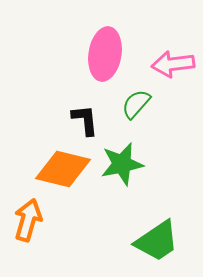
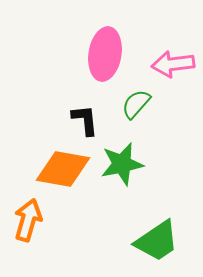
orange diamond: rotated 4 degrees counterclockwise
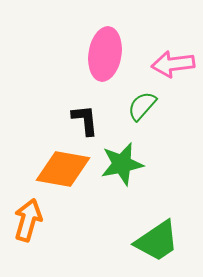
green semicircle: moved 6 px right, 2 px down
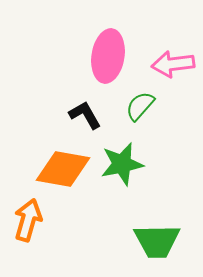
pink ellipse: moved 3 px right, 2 px down
green semicircle: moved 2 px left
black L-shape: moved 5 px up; rotated 24 degrees counterclockwise
green trapezoid: rotated 33 degrees clockwise
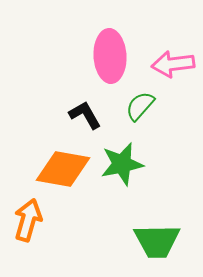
pink ellipse: moved 2 px right; rotated 12 degrees counterclockwise
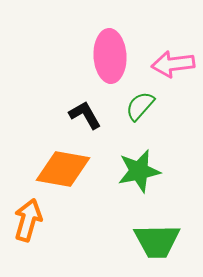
green star: moved 17 px right, 7 px down
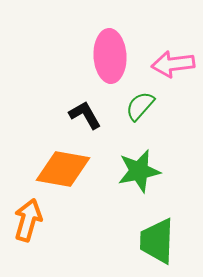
green trapezoid: rotated 93 degrees clockwise
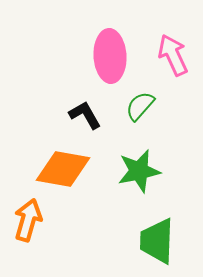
pink arrow: moved 9 px up; rotated 72 degrees clockwise
